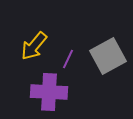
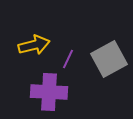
yellow arrow: moved 1 px up; rotated 144 degrees counterclockwise
gray square: moved 1 px right, 3 px down
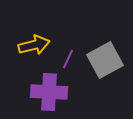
gray square: moved 4 px left, 1 px down
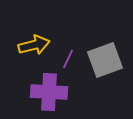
gray square: rotated 9 degrees clockwise
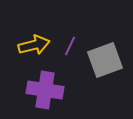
purple line: moved 2 px right, 13 px up
purple cross: moved 4 px left, 2 px up; rotated 6 degrees clockwise
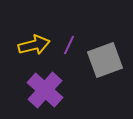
purple line: moved 1 px left, 1 px up
purple cross: rotated 33 degrees clockwise
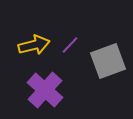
purple line: moved 1 px right; rotated 18 degrees clockwise
gray square: moved 3 px right, 1 px down
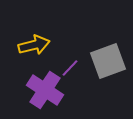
purple line: moved 23 px down
purple cross: rotated 9 degrees counterclockwise
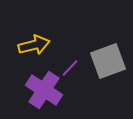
purple cross: moved 1 px left
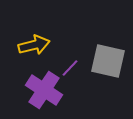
gray square: rotated 33 degrees clockwise
